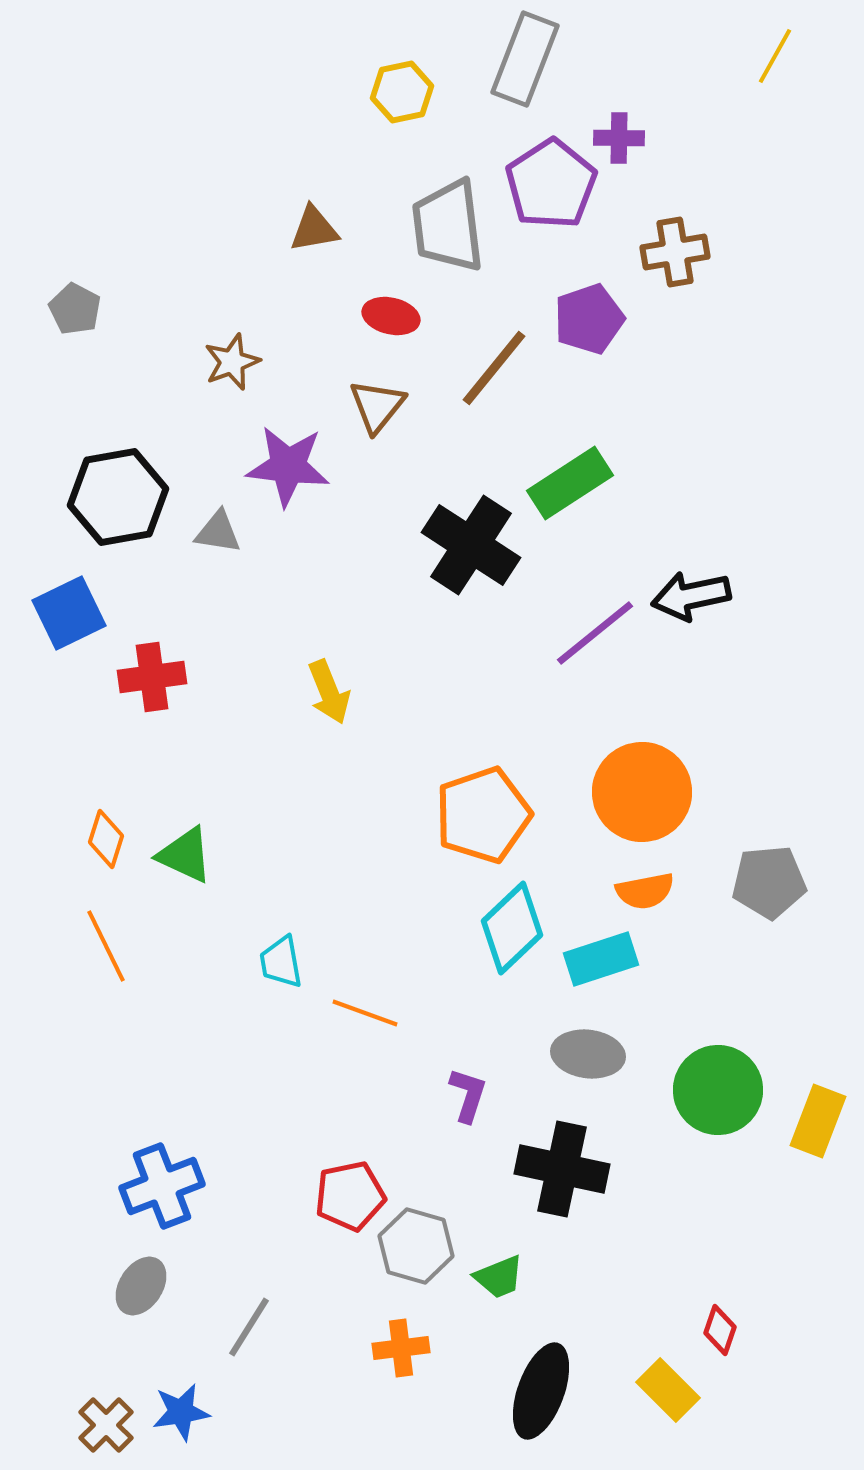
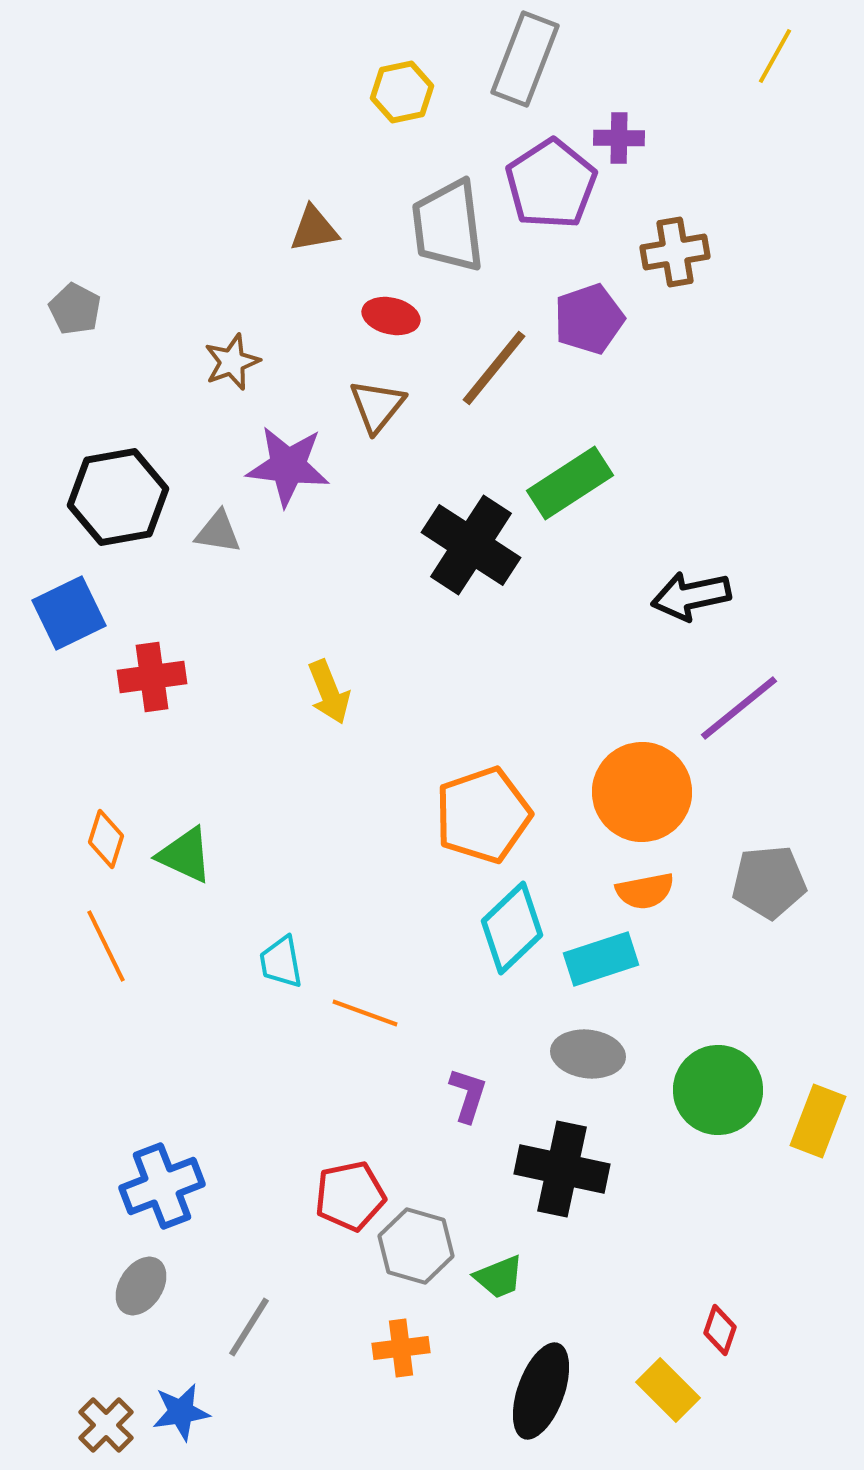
purple line at (595, 633): moved 144 px right, 75 px down
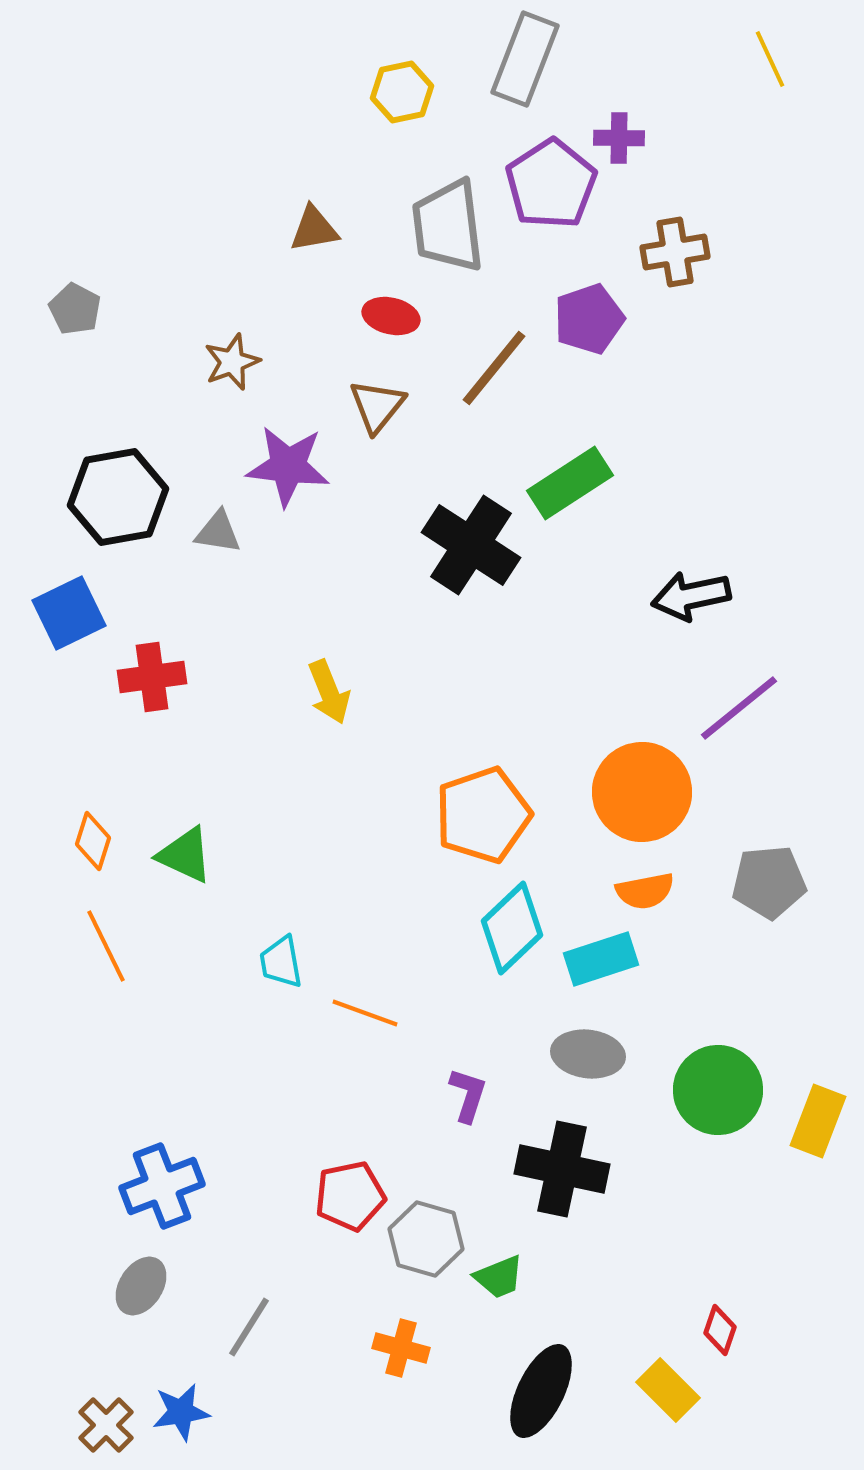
yellow line at (775, 56): moved 5 px left, 3 px down; rotated 54 degrees counterclockwise
orange diamond at (106, 839): moved 13 px left, 2 px down
gray hexagon at (416, 1246): moved 10 px right, 7 px up
orange cross at (401, 1348): rotated 22 degrees clockwise
black ellipse at (541, 1391): rotated 6 degrees clockwise
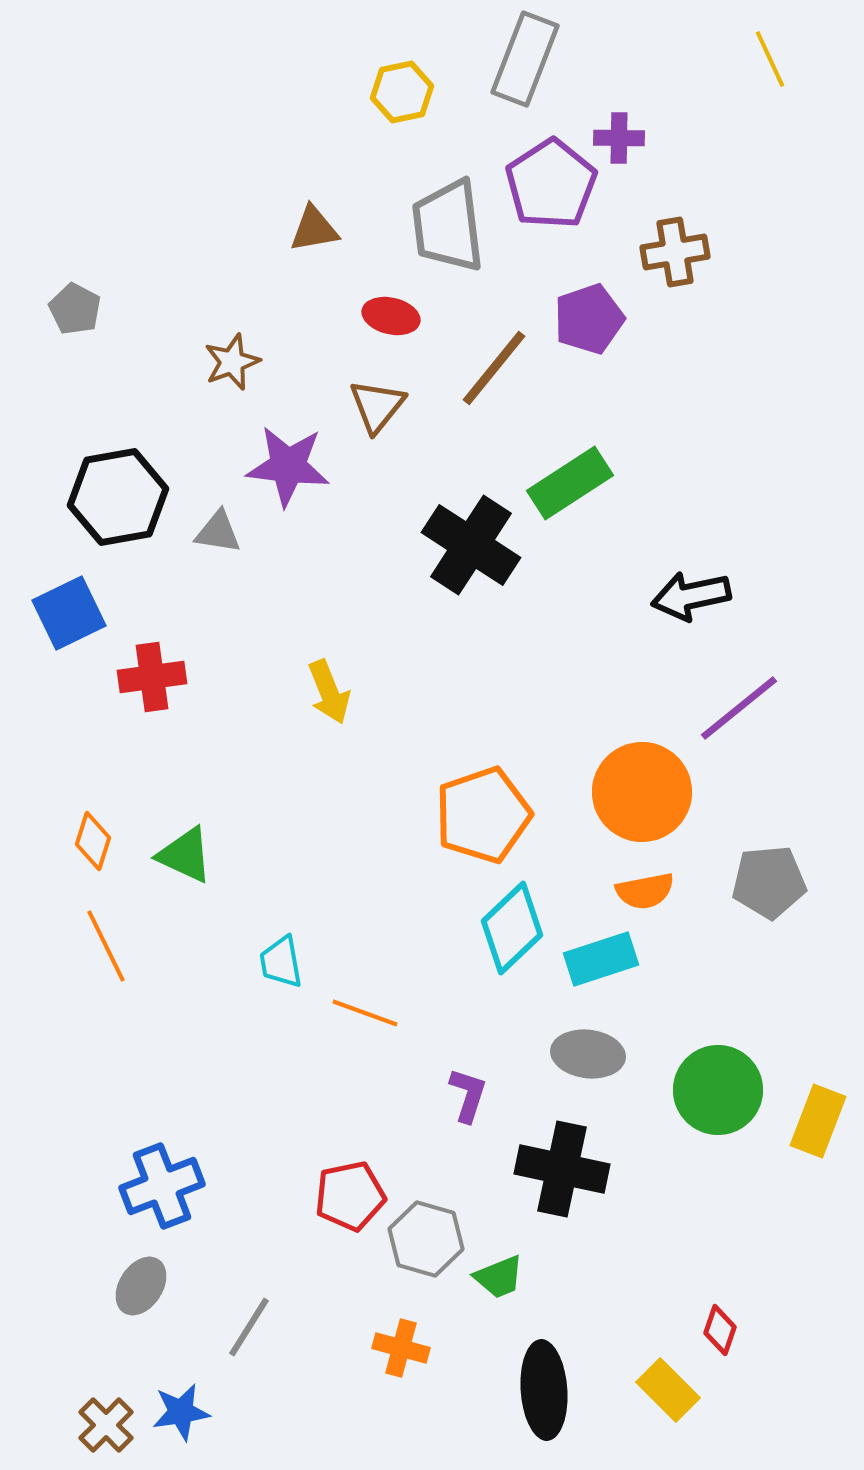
black ellipse at (541, 1391): moved 3 px right, 1 px up; rotated 30 degrees counterclockwise
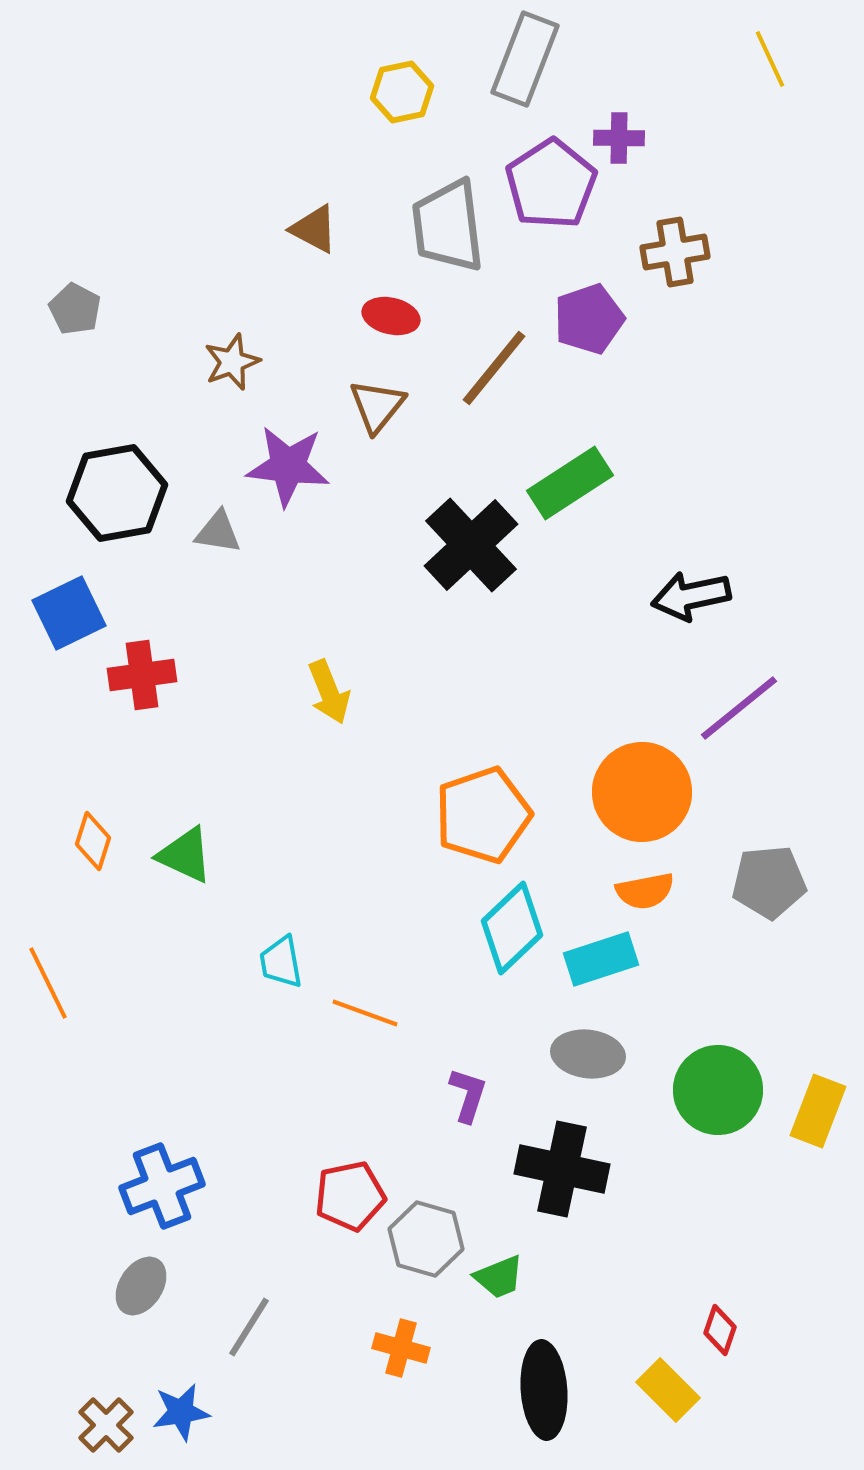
brown triangle at (314, 229): rotated 38 degrees clockwise
black hexagon at (118, 497): moved 1 px left, 4 px up
black cross at (471, 545): rotated 14 degrees clockwise
red cross at (152, 677): moved 10 px left, 2 px up
orange line at (106, 946): moved 58 px left, 37 px down
yellow rectangle at (818, 1121): moved 10 px up
